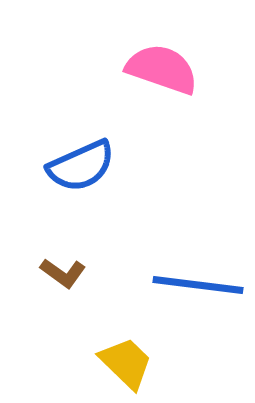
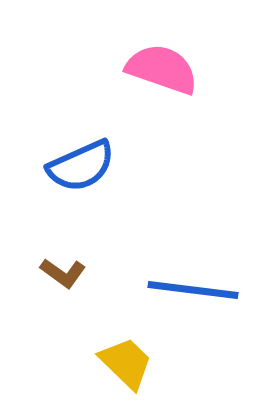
blue line: moved 5 px left, 5 px down
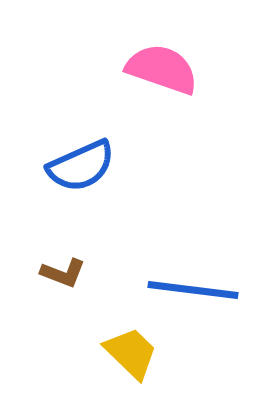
brown L-shape: rotated 15 degrees counterclockwise
yellow trapezoid: moved 5 px right, 10 px up
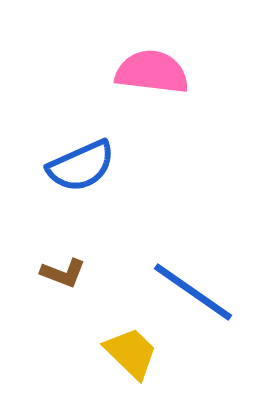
pink semicircle: moved 10 px left, 3 px down; rotated 12 degrees counterclockwise
blue line: moved 2 px down; rotated 28 degrees clockwise
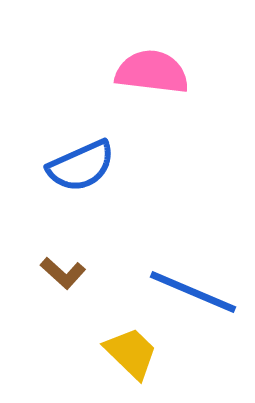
brown L-shape: rotated 21 degrees clockwise
blue line: rotated 12 degrees counterclockwise
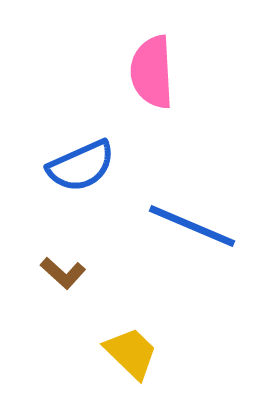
pink semicircle: rotated 100 degrees counterclockwise
blue line: moved 1 px left, 66 px up
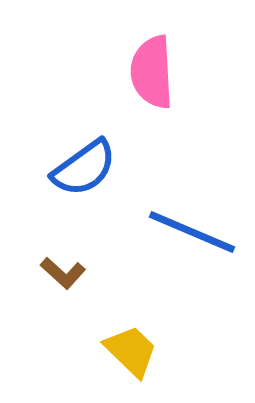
blue semicircle: moved 3 px right, 2 px down; rotated 12 degrees counterclockwise
blue line: moved 6 px down
yellow trapezoid: moved 2 px up
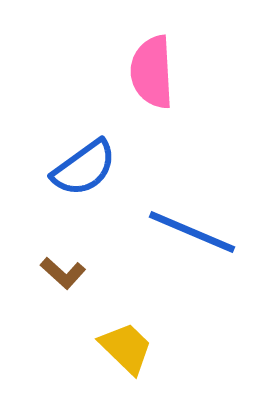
yellow trapezoid: moved 5 px left, 3 px up
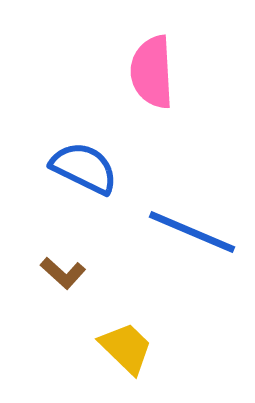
blue semicircle: rotated 118 degrees counterclockwise
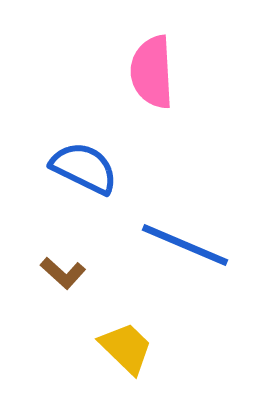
blue line: moved 7 px left, 13 px down
